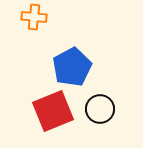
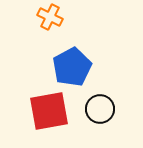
orange cross: moved 16 px right; rotated 20 degrees clockwise
red square: moved 4 px left; rotated 12 degrees clockwise
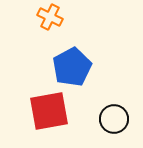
black circle: moved 14 px right, 10 px down
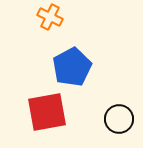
red square: moved 2 px left, 1 px down
black circle: moved 5 px right
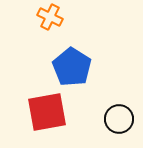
blue pentagon: rotated 12 degrees counterclockwise
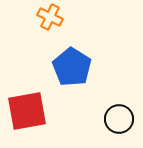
red square: moved 20 px left, 1 px up
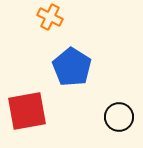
black circle: moved 2 px up
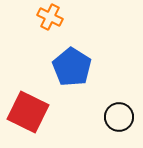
red square: moved 1 px right, 1 px down; rotated 36 degrees clockwise
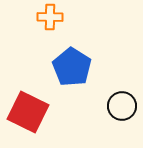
orange cross: rotated 25 degrees counterclockwise
black circle: moved 3 px right, 11 px up
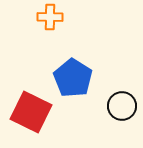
blue pentagon: moved 1 px right, 11 px down
red square: moved 3 px right
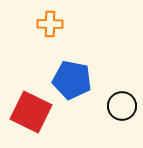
orange cross: moved 7 px down
blue pentagon: moved 1 px left, 2 px down; rotated 21 degrees counterclockwise
